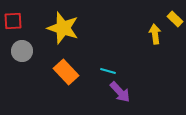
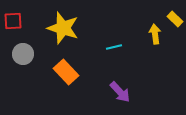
gray circle: moved 1 px right, 3 px down
cyan line: moved 6 px right, 24 px up; rotated 28 degrees counterclockwise
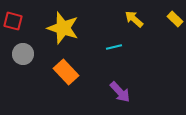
red square: rotated 18 degrees clockwise
yellow arrow: moved 21 px left, 15 px up; rotated 42 degrees counterclockwise
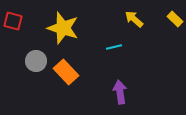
gray circle: moved 13 px right, 7 px down
purple arrow: rotated 145 degrees counterclockwise
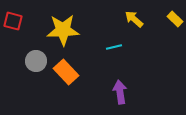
yellow star: moved 2 px down; rotated 20 degrees counterclockwise
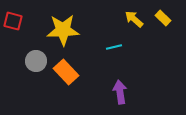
yellow rectangle: moved 12 px left, 1 px up
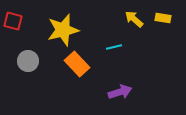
yellow rectangle: rotated 35 degrees counterclockwise
yellow star: rotated 12 degrees counterclockwise
gray circle: moved 8 px left
orange rectangle: moved 11 px right, 8 px up
purple arrow: rotated 80 degrees clockwise
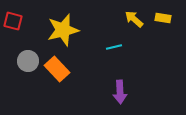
orange rectangle: moved 20 px left, 5 px down
purple arrow: rotated 105 degrees clockwise
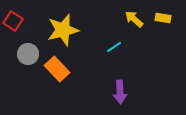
red square: rotated 18 degrees clockwise
cyan line: rotated 21 degrees counterclockwise
gray circle: moved 7 px up
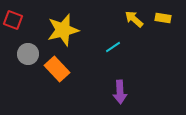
red square: moved 1 px up; rotated 12 degrees counterclockwise
cyan line: moved 1 px left
